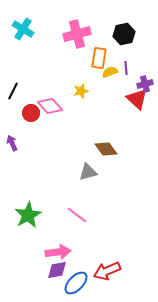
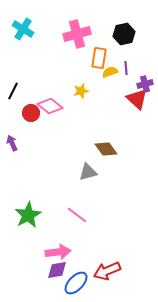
pink diamond: rotated 10 degrees counterclockwise
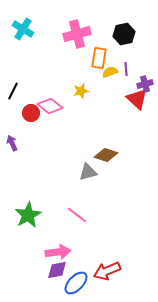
purple line: moved 1 px down
brown diamond: moved 6 px down; rotated 35 degrees counterclockwise
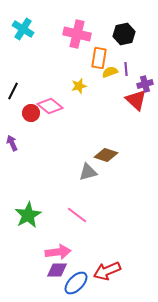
pink cross: rotated 28 degrees clockwise
yellow star: moved 2 px left, 5 px up
red triangle: moved 1 px left, 1 px down
purple diamond: rotated 10 degrees clockwise
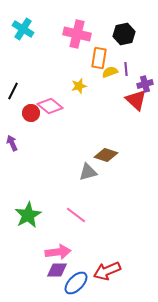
pink line: moved 1 px left
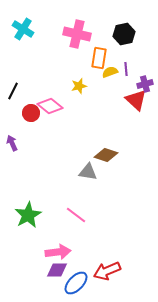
gray triangle: rotated 24 degrees clockwise
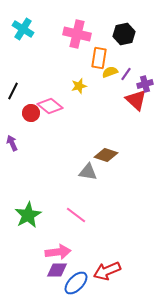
purple line: moved 5 px down; rotated 40 degrees clockwise
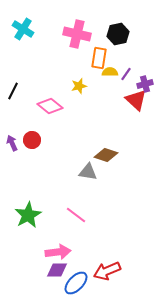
black hexagon: moved 6 px left
yellow semicircle: rotated 21 degrees clockwise
red circle: moved 1 px right, 27 px down
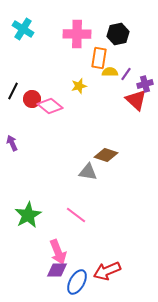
pink cross: rotated 12 degrees counterclockwise
red circle: moved 41 px up
pink arrow: rotated 75 degrees clockwise
blue ellipse: moved 1 px right, 1 px up; rotated 15 degrees counterclockwise
